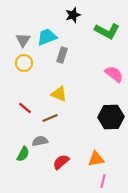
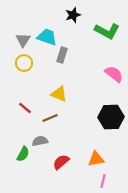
cyan trapezoid: rotated 40 degrees clockwise
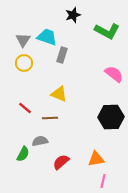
brown line: rotated 21 degrees clockwise
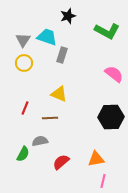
black star: moved 5 px left, 1 px down
red line: rotated 72 degrees clockwise
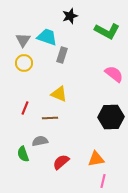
black star: moved 2 px right
green semicircle: rotated 133 degrees clockwise
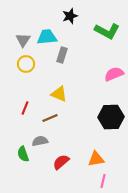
cyan trapezoid: rotated 25 degrees counterclockwise
yellow circle: moved 2 px right, 1 px down
pink semicircle: rotated 60 degrees counterclockwise
brown line: rotated 21 degrees counterclockwise
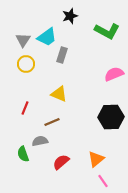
cyan trapezoid: rotated 150 degrees clockwise
brown line: moved 2 px right, 4 px down
orange triangle: rotated 30 degrees counterclockwise
pink line: rotated 48 degrees counterclockwise
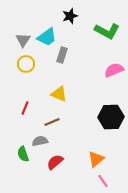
pink semicircle: moved 4 px up
red semicircle: moved 6 px left
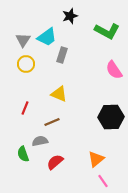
pink semicircle: rotated 102 degrees counterclockwise
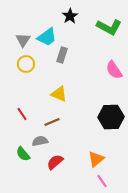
black star: rotated 14 degrees counterclockwise
green L-shape: moved 2 px right, 4 px up
red line: moved 3 px left, 6 px down; rotated 56 degrees counterclockwise
green semicircle: rotated 21 degrees counterclockwise
pink line: moved 1 px left
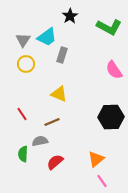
green semicircle: rotated 42 degrees clockwise
